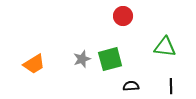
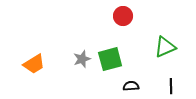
green triangle: rotated 30 degrees counterclockwise
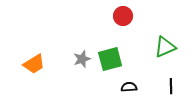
black semicircle: moved 2 px left, 1 px down
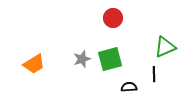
red circle: moved 10 px left, 2 px down
black line: moved 17 px left, 12 px up
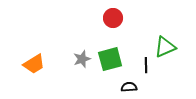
black line: moved 8 px left, 9 px up
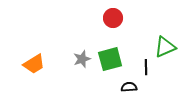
black line: moved 2 px down
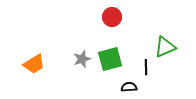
red circle: moved 1 px left, 1 px up
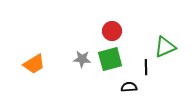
red circle: moved 14 px down
gray star: rotated 24 degrees clockwise
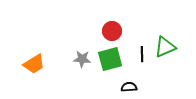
black line: moved 4 px left, 13 px up
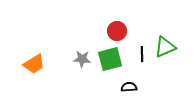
red circle: moved 5 px right
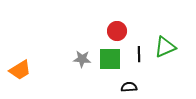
black line: moved 3 px left
green square: rotated 15 degrees clockwise
orange trapezoid: moved 14 px left, 6 px down
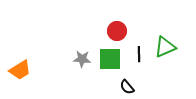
black semicircle: moved 2 px left; rotated 126 degrees counterclockwise
